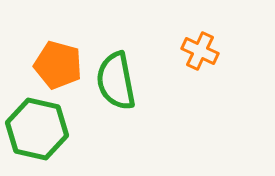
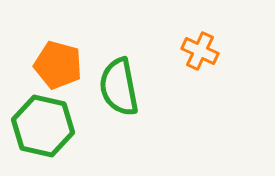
green semicircle: moved 3 px right, 6 px down
green hexagon: moved 6 px right, 3 px up
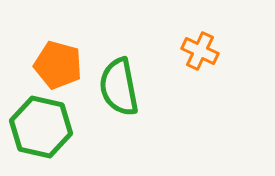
green hexagon: moved 2 px left, 1 px down
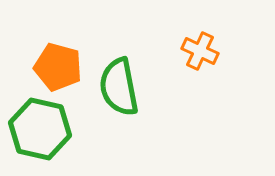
orange pentagon: moved 2 px down
green hexagon: moved 1 px left, 2 px down
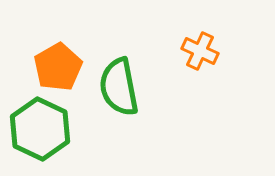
orange pentagon: rotated 27 degrees clockwise
green hexagon: rotated 12 degrees clockwise
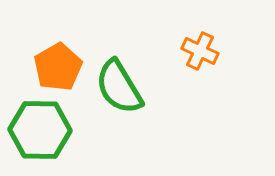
green semicircle: rotated 20 degrees counterclockwise
green hexagon: moved 1 px down; rotated 24 degrees counterclockwise
